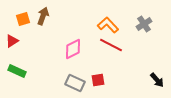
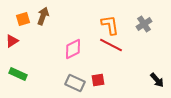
orange L-shape: moved 2 px right; rotated 35 degrees clockwise
green rectangle: moved 1 px right, 3 px down
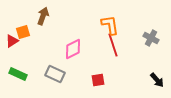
orange square: moved 13 px down
gray cross: moved 7 px right, 14 px down; rotated 28 degrees counterclockwise
red line: moved 2 px right; rotated 45 degrees clockwise
gray rectangle: moved 20 px left, 9 px up
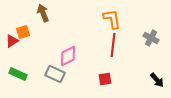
brown arrow: moved 3 px up; rotated 42 degrees counterclockwise
orange L-shape: moved 2 px right, 6 px up
red line: rotated 25 degrees clockwise
pink diamond: moved 5 px left, 7 px down
red square: moved 7 px right, 1 px up
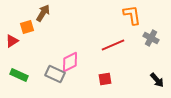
brown arrow: rotated 54 degrees clockwise
orange L-shape: moved 20 px right, 4 px up
orange square: moved 4 px right, 5 px up
red line: rotated 60 degrees clockwise
pink diamond: moved 2 px right, 6 px down
green rectangle: moved 1 px right, 1 px down
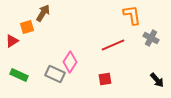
pink diamond: rotated 30 degrees counterclockwise
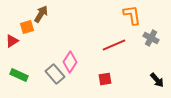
brown arrow: moved 2 px left, 1 px down
red line: moved 1 px right
gray rectangle: rotated 24 degrees clockwise
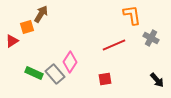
green rectangle: moved 15 px right, 2 px up
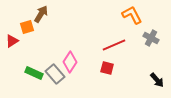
orange L-shape: rotated 20 degrees counterclockwise
red square: moved 2 px right, 11 px up; rotated 24 degrees clockwise
